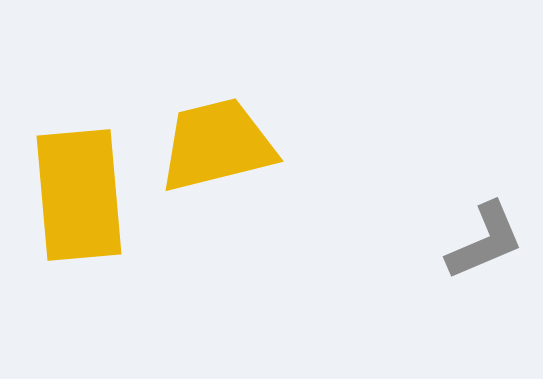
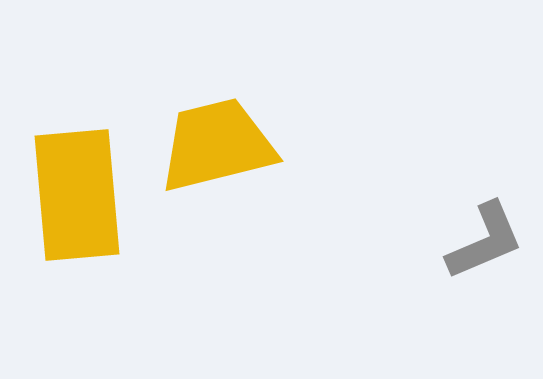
yellow rectangle: moved 2 px left
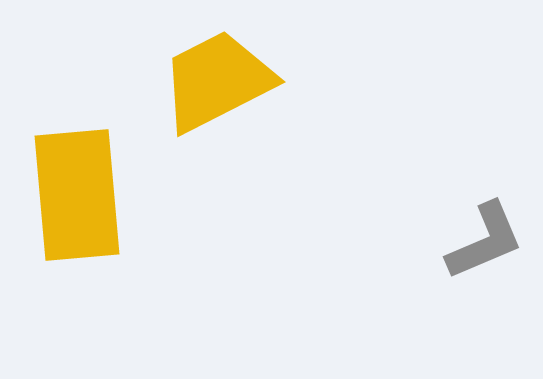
yellow trapezoid: moved 64 px up; rotated 13 degrees counterclockwise
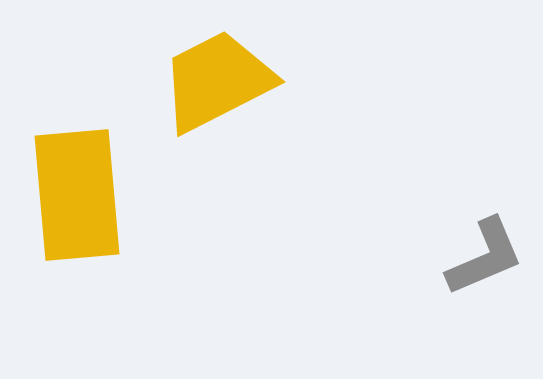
gray L-shape: moved 16 px down
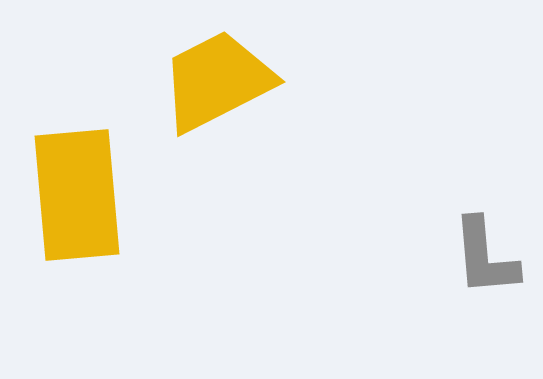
gray L-shape: rotated 108 degrees clockwise
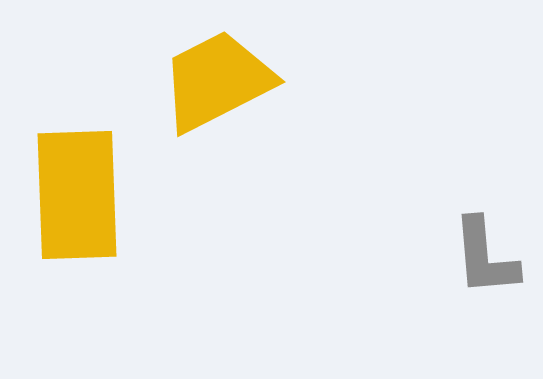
yellow rectangle: rotated 3 degrees clockwise
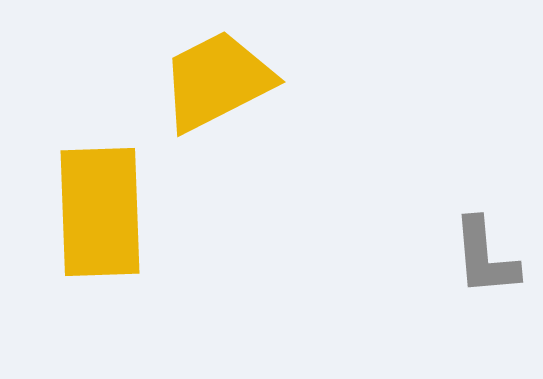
yellow rectangle: moved 23 px right, 17 px down
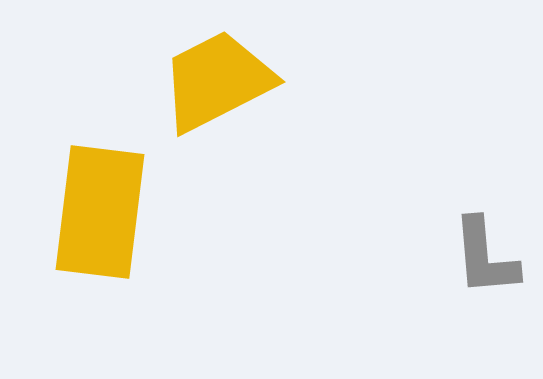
yellow rectangle: rotated 9 degrees clockwise
